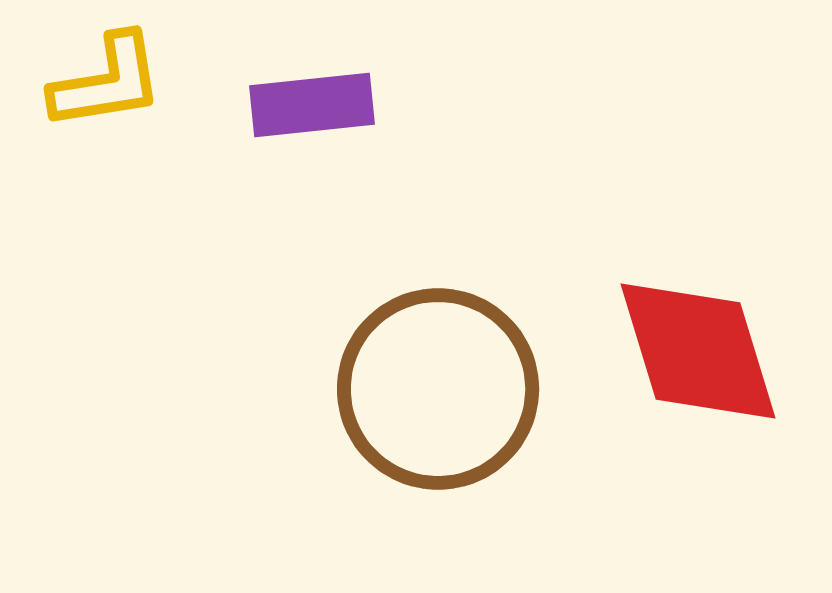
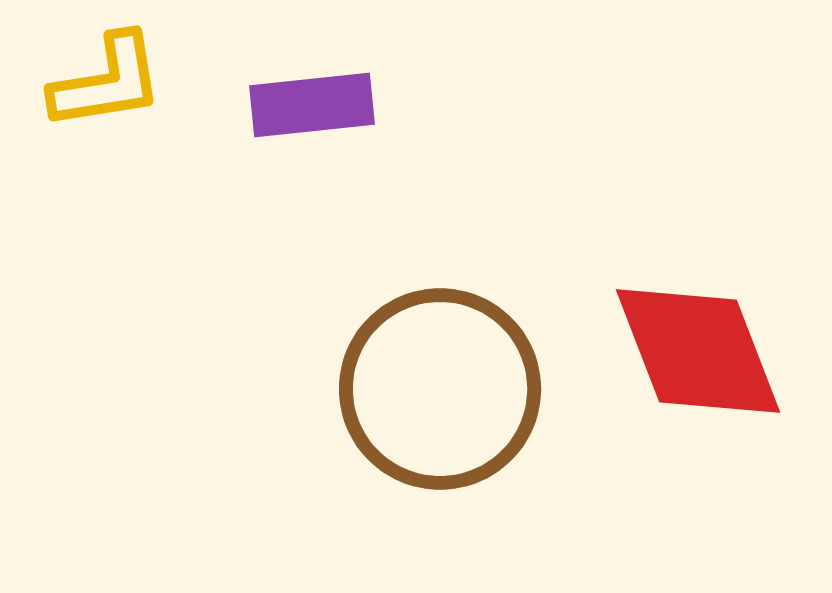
red diamond: rotated 4 degrees counterclockwise
brown circle: moved 2 px right
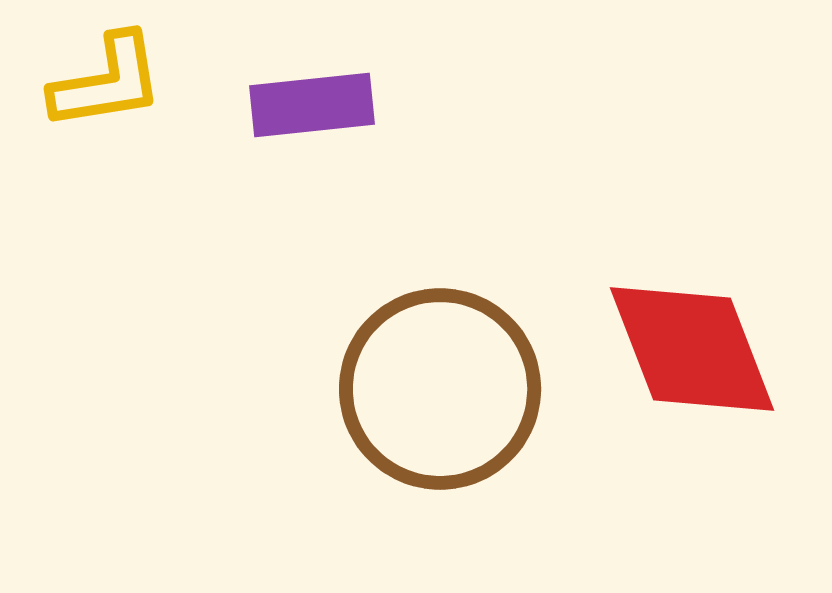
red diamond: moved 6 px left, 2 px up
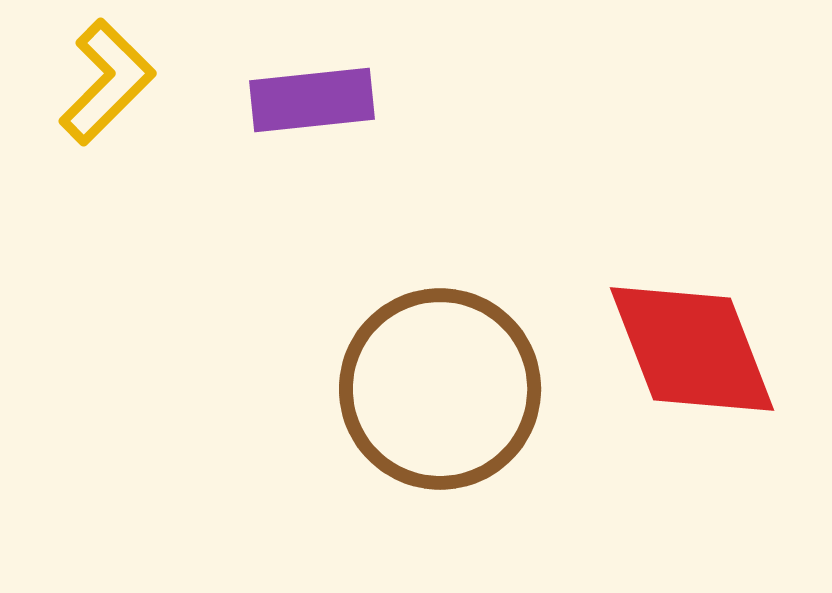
yellow L-shape: rotated 36 degrees counterclockwise
purple rectangle: moved 5 px up
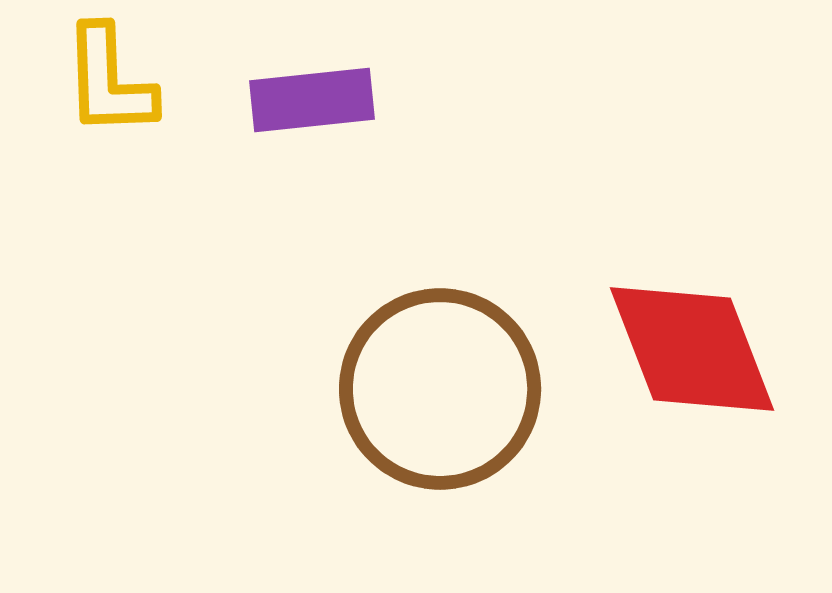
yellow L-shape: moved 2 px right, 1 px up; rotated 133 degrees clockwise
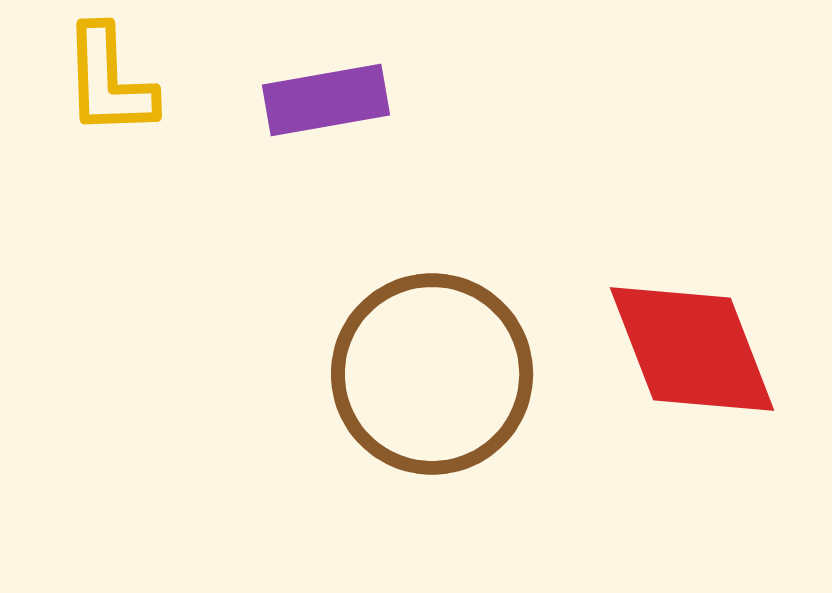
purple rectangle: moved 14 px right; rotated 4 degrees counterclockwise
brown circle: moved 8 px left, 15 px up
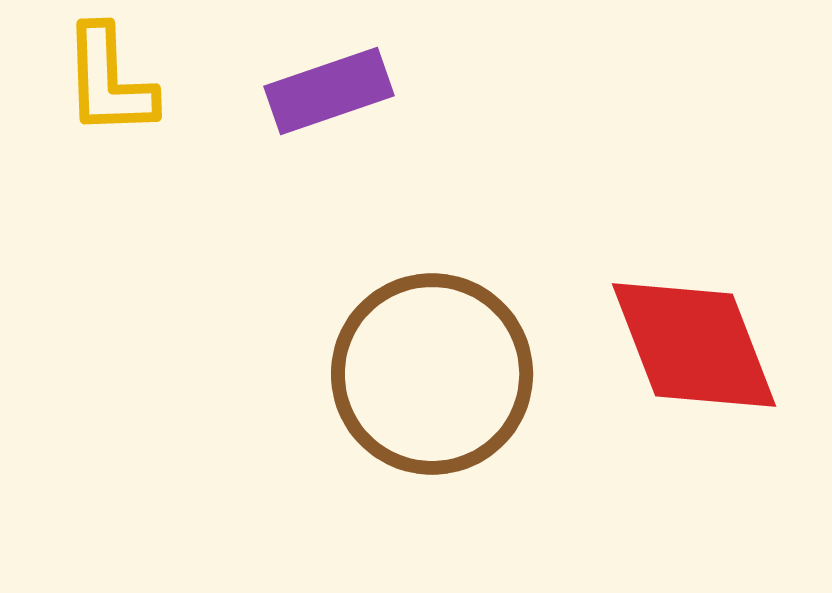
purple rectangle: moved 3 px right, 9 px up; rotated 9 degrees counterclockwise
red diamond: moved 2 px right, 4 px up
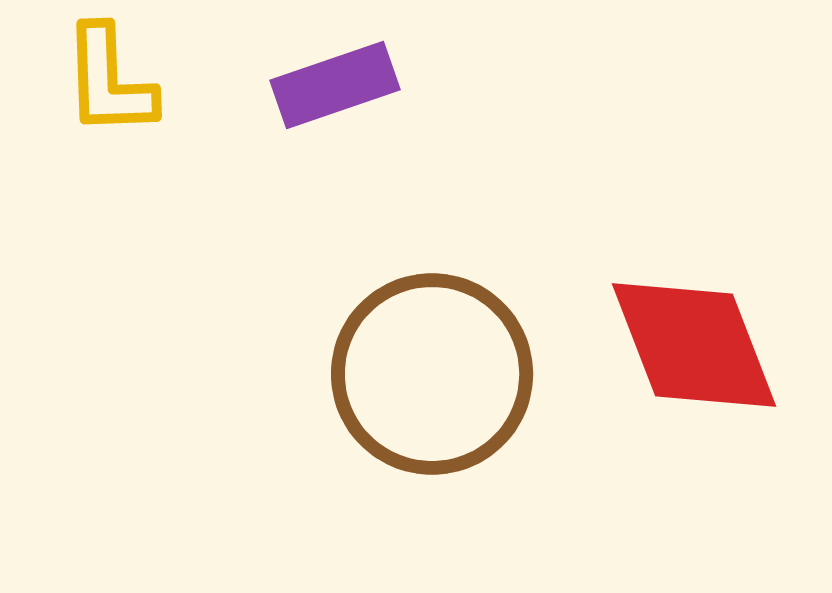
purple rectangle: moved 6 px right, 6 px up
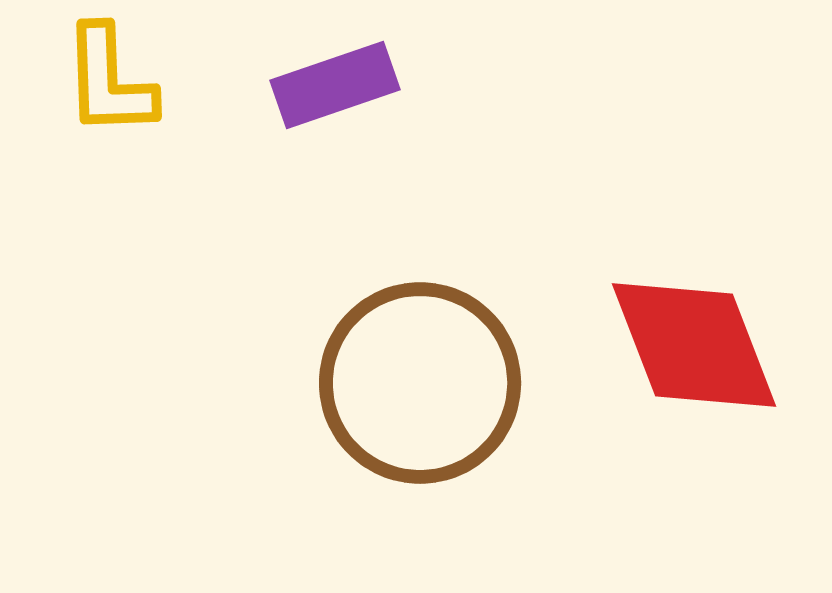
brown circle: moved 12 px left, 9 px down
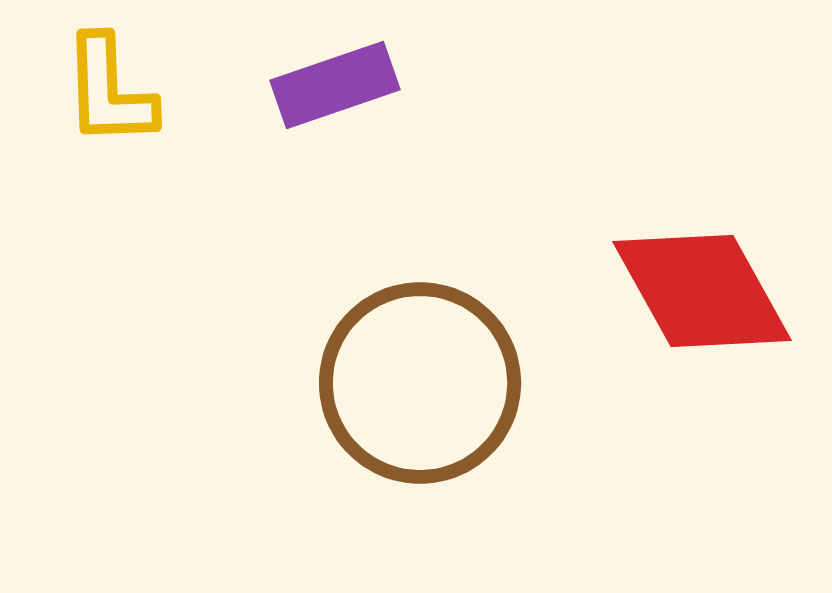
yellow L-shape: moved 10 px down
red diamond: moved 8 px right, 54 px up; rotated 8 degrees counterclockwise
